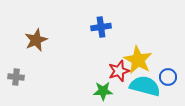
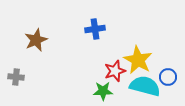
blue cross: moved 6 px left, 2 px down
red star: moved 4 px left
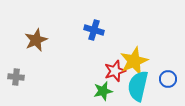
blue cross: moved 1 px left, 1 px down; rotated 24 degrees clockwise
yellow star: moved 4 px left, 1 px down; rotated 20 degrees clockwise
blue circle: moved 2 px down
cyan semicircle: moved 7 px left; rotated 92 degrees counterclockwise
green star: rotated 12 degrees counterclockwise
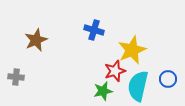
yellow star: moved 2 px left, 11 px up
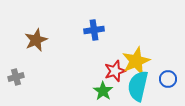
blue cross: rotated 24 degrees counterclockwise
yellow star: moved 4 px right, 11 px down
gray cross: rotated 21 degrees counterclockwise
green star: rotated 24 degrees counterclockwise
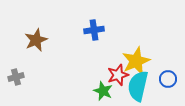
red star: moved 3 px right, 4 px down
green star: rotated 12 degrees counterclockwise
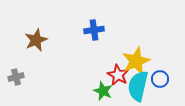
red star: rotated 25 degrees counterclockwise
blue circle: moved 8 px left
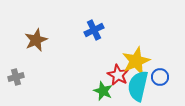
blue cross: rotated 18 degrees counterclockwise
blue circle: moved 2 px up
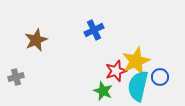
red star: moved 2 px left, 4 px up; rotated 25 degrees clockwise
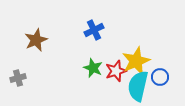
gray cross: moved 2 px right, 1 px down
green star: moved 10 px left, 23 px up
